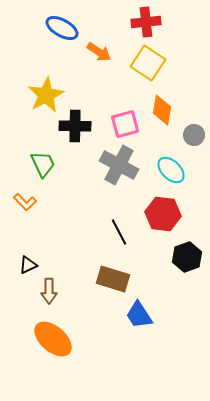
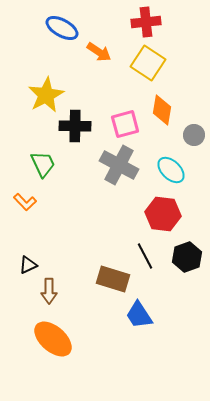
black line: moved 26 px right, 24 px down
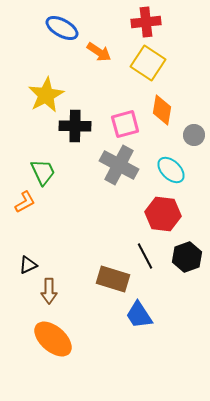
green trapezoid: moved 8 px down
orange L-shape: rotated 75 degrees counterclockwise
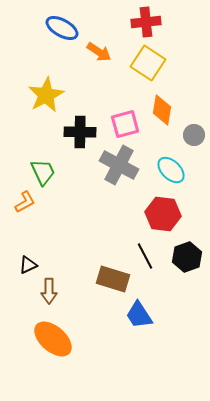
black cross: moved 5 px right, 6 px down
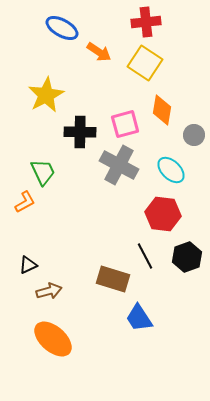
yellow square: moved 3 px left
brown arrow: rotated 105 degrees counterclockwise
blue trapezoid: moved 3 px down
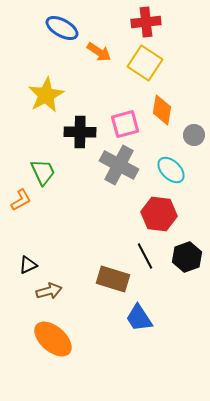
orange L-shape: moved 4 px left, 2 px up
red hexagon: moved 4 px left
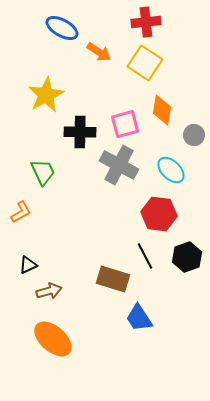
orange L-shape: moved 12 px down
